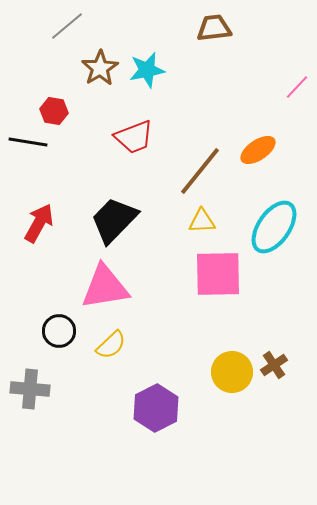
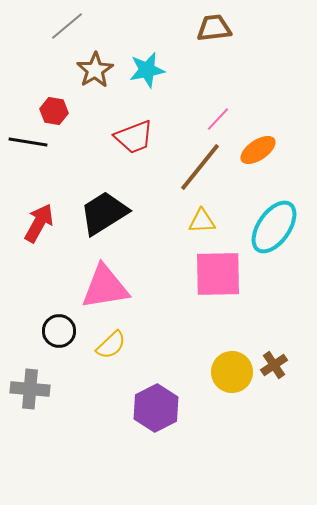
brown star: moved 5 px left, 2 px down
pink line: moved 79 px left, 32 px down
brown line: moved 4 px up
black trapezoid: moved 10 px left, 7 px up; rotated 14 degrees clockwise
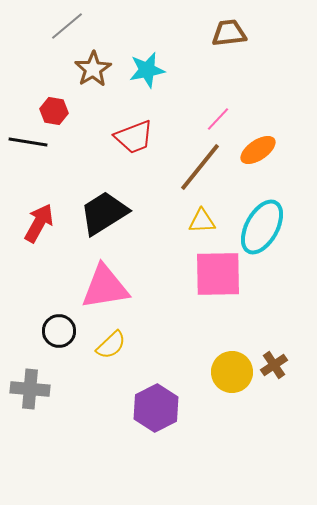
brown trapezoid: moved 15 px right, 5 px down
brown star: moved 2 px left, 1 px up
cyan ellipse: moved 12 px left; rotated 6 degrees counterclockwise
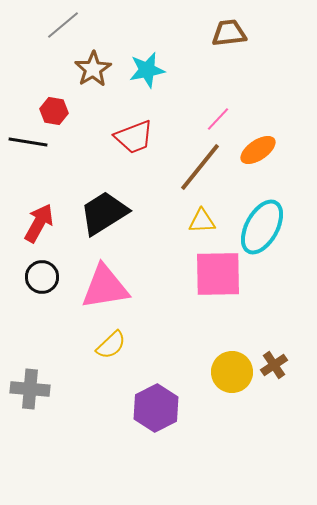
gray line: moved 4 px left, 1 px up
black circle: moved 17 px left, 54 px up
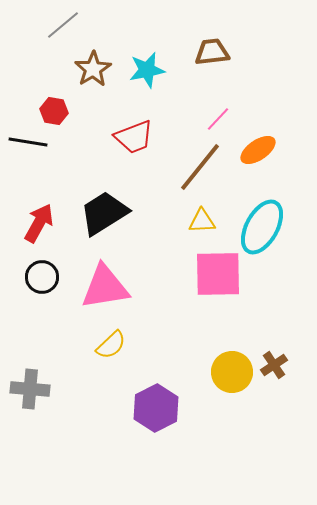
brown trapezoid: moved 17 px left, 19 px down
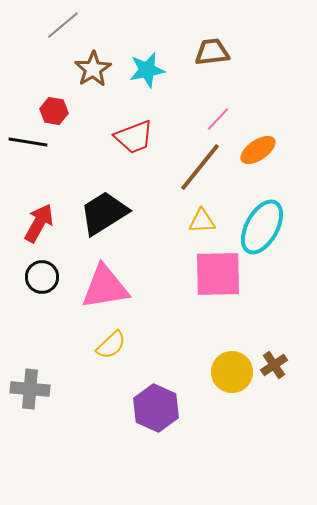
purple hexagon: rotated 9 degrees counterclockwise
